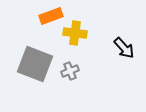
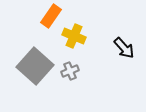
orange rectangle: rotated 35 degrees counterclockwise
yellow cross: moved 1 px left, 3 px down; rotated 15 degrees clockwise
gray square: moved 2 px down; rotated 21 degrees clockwise
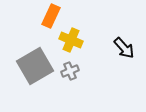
orange rectangle: rotated 10 degrees counterclockwise
yellow cross: moved 3 px left, 4 px down
gray square: rotated 18 degrees clockwise
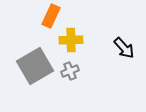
yellow cross: rotated 25 degrees counterclockwise
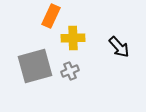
yellow cross: moved 2 px right, 2 px up
black arrow: moved 5 px left, 1 px up
gray square: rotated 15 degrees clockwise
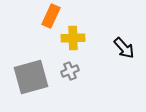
black arrow: moved 5 px right, 1 px down
gray square: moved 4 px left, 11 px down
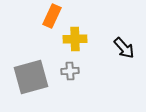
orange rectangle: moved 1 px right
yellow cross: moved 2 px right, 1 px down
gray cross: rotated 18 degrees clockwise
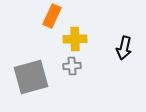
black arrow: rotated 55 degrees clockwise
gray cross: moved 2 px right, 5 px up
